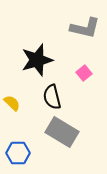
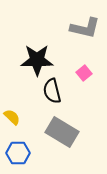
black star: rotated 16 degrees clockwise
black semicircle: moved 6 px up
yellow semicircle: moved 14 px down
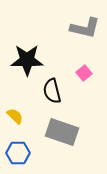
black star: moved 10 px left
yellow semicircle: moved 3 px right, 1 px up
gray rectangle: rotated 12 degrees counterclockwise
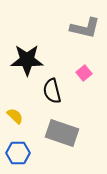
gray rectangle: moved 1 px down
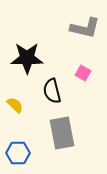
black star: moved 2 px up
pink square: moved 1 px left; rotated 21 degrees counterclockwise
yellow semicircle: moved 11 px up
gray rectangle: rotated 60 degrees clockwise
